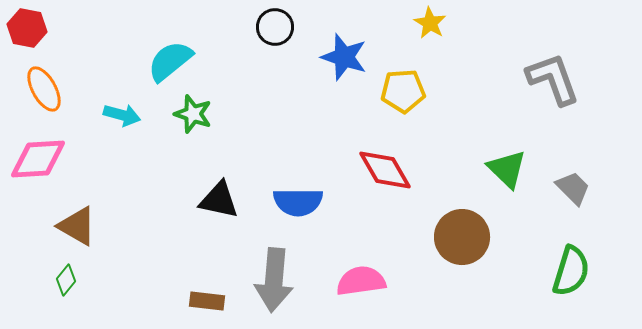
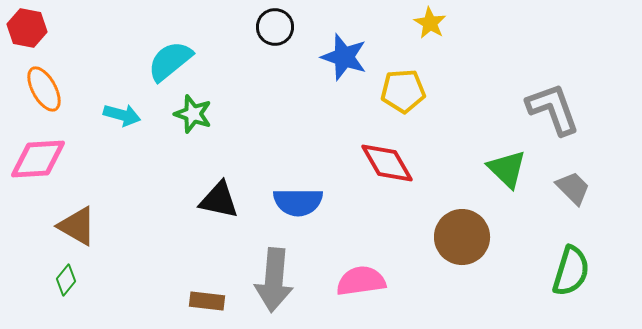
gray L-shape: moved 30 px down
red diamond: moved 2 px right, 7 px up
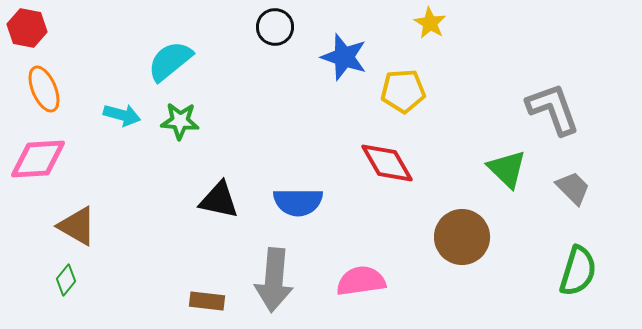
orange ellipse: rotated 6 degrees clockwise
green star: moved 13 px left, 7 px down; rotated 15 degrees counterclockwise
green semicircle: moved 7 px right
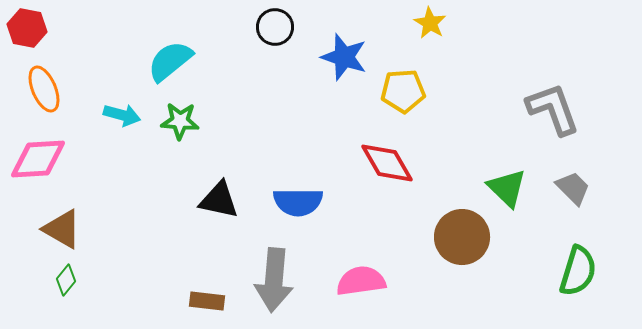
green triangle: moved 19 px down
brown triangle: moved 15 px left, 3 px down
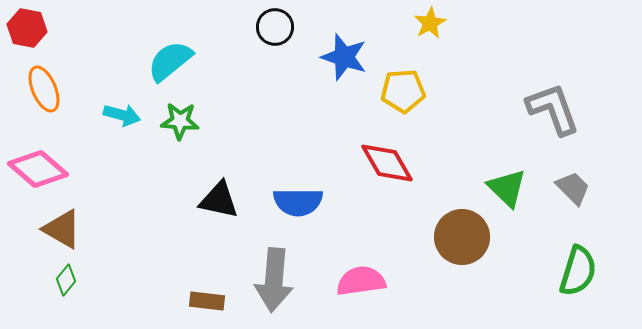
yellow star: rotated 12 degrees clockwise
pink diamond: moved 10 px down; rotated 44 degrees clockwise
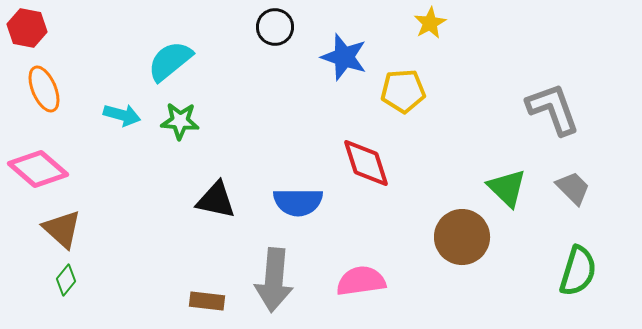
red diamond: moved 21 px left; rotated 12 degrees clockwise
black triangle: moved 3 px left
brown triangle: rotated 12 degrees clockwise
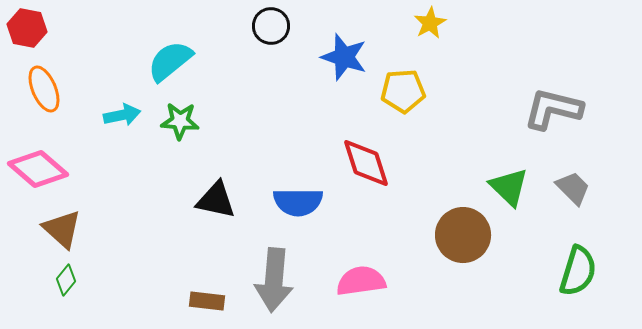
black circle: moved 4 px left, 1 px up
gray L-shape: rotated 56 degrees counterclockwise
cyan arrow: rotated 27 degrees counterclockwise
green triangle: moved 2 px right, 1 px up
brown circle: moved 1 px right, 2 px up
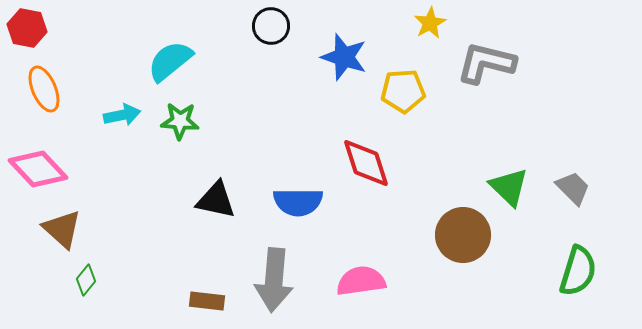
gray L-shape: moved 67 px left, 46 px up
pink diamond: rotated 6 degrees clockwise
green diamond: moved 20 px right
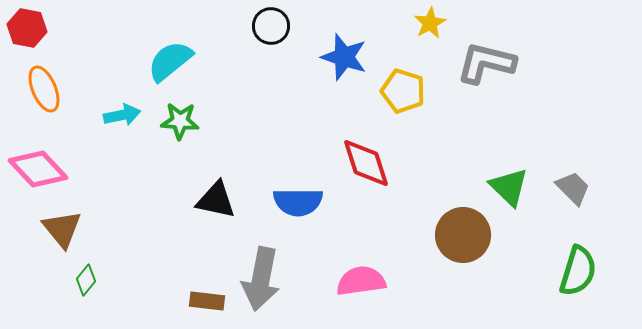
yellow pentagon: rotated 21 degrees clockwise
brown triangle: rotated 9 degrees clockwise
gray arrow: moved 13 px left, 1 px up; rotated 6 degrees clockwise
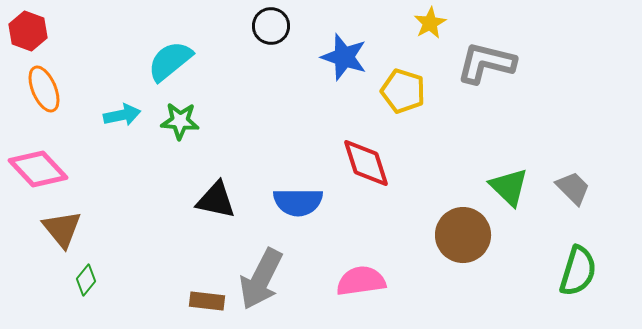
red hexagon: moved 1 px right, 3 px down; rotated 9 degrees clockwise
gray arrow: rotated 16 degrees clockwise
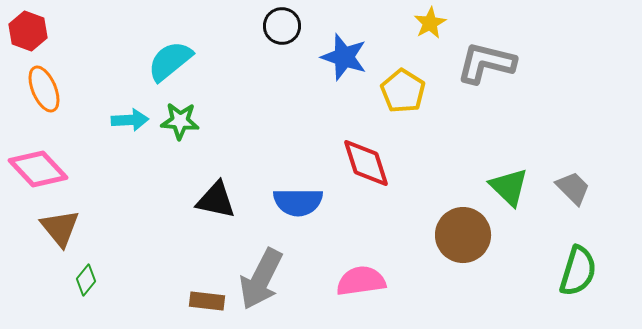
black circle: moved 11 px right
yellow pentagon: rotated 15 degrees clockwise
cyan arrow: moved 8 px right, 5 px down; rotated 9 degrees clockwise
brown triangle: moved 2 px left, 1 px up
